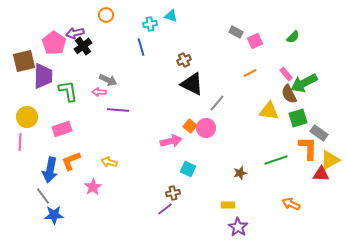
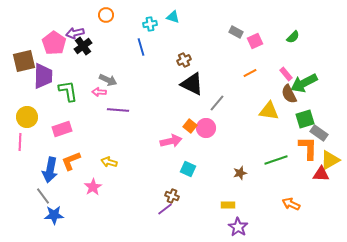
cyan triangle at (171, 16): moved 2 px right, 1 px down
green square at (298, 118): moved 7 px right, 1 px down
brown cross at (173, 193): moved 1 px left, 3 px down; rotated 32 degrees clockwise
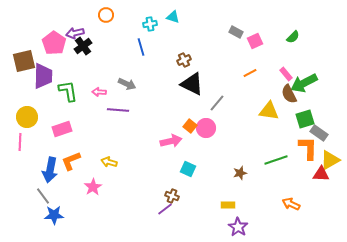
gray arrow at (108, 80): moved 19 px right, 4 px down
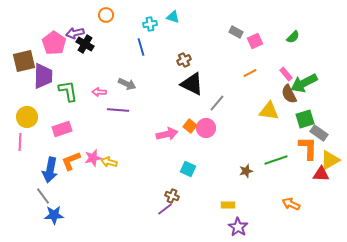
black cross at (83, 46): moved 2 px right, 2 px up; rotated 24 degrees counterclockwise
pink arrow at (171, 141): moved 4 px left, 7 px up
brown star at (240, 173): moved 6 px right, 2 px up
pink star at (93, 187): moved 29 px up; rotated 18 degrees clockwise
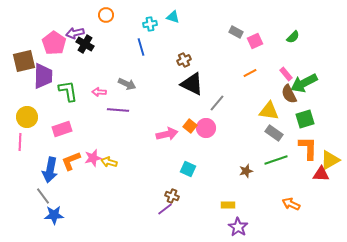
gray rectangle at (319, 133): moved 45 px left
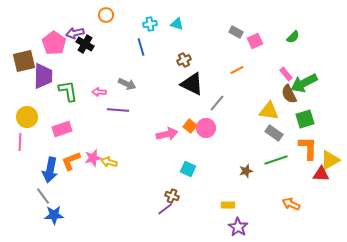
cyan triangle at (173, 17): moved 4 px right, 7 px down
orange line at (250, 73): moved 13 px left, 3 px up
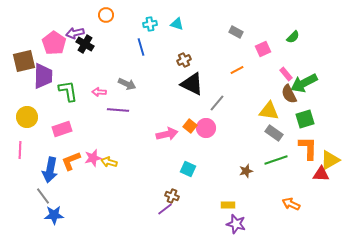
pink square at (255, 41): moved 8 px right, 8 px down
pink line at (20, 142): moved 8 px down
purple star at (238, 227): moved 2 px left, 3 px up; rotated 18 degrees counterclockwise
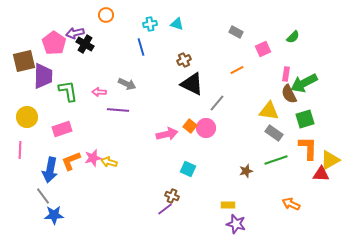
pink rectangle at (286, 74): rotated 48 degrees clockwise
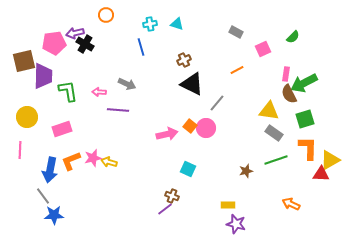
pink pentagon at (54, 43): rotated 30 degrees clockwise
